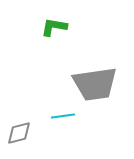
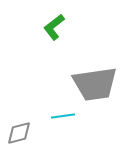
green L-shape: rotated 48 degrees counterclockwise
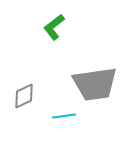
cyan line: moved 1 px right
gray diamond: moved 5 px right, 37 px up; rotated 12 degrees counterclockwise
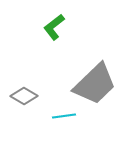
gray trapezoid: rotated 36 degrees counterclockwise
gray diamond: rotated 56 degrees clockwise
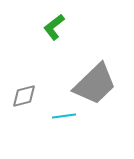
gray diamond: rotated 44 degrees counterclockwise
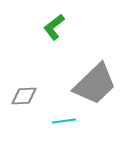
gray diamond: rotated 12 degrees clockwise
cyan line: moved 5 px down
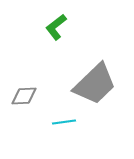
green L-shape: moved 2 px right
cyan line: moved 1 px down
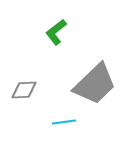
green L-shape: moved 5 px down
gray diamond: moved 6 px up
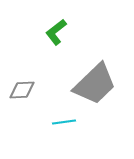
gray diamond: moved 2 px left
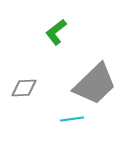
gray diamond: moved 2 px right, 2 px up
cyan line: moved 8 px right, 3 px up
